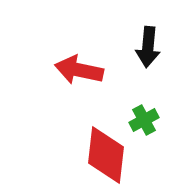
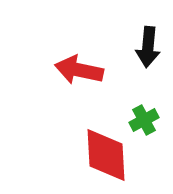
red diamond: rotated 10 degrees counterclockwise
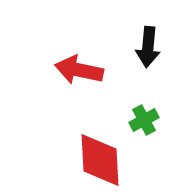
red diamond: moved 6 px left, 5 px down
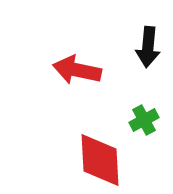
red arrow: moved 2 px left
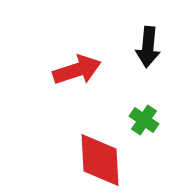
red arrow: rotated 150 degrees clockwise
green cross: rotated 28 degrees counterclockwise
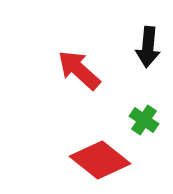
red arrow: moved 2 px right; rotated 120 degrees counterclockwise
red diamond: rotated 48 degrees counterclockwise
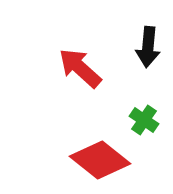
red arrow: moved 1 px right, 2 px up
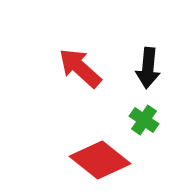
black arrow: moved 21 px down
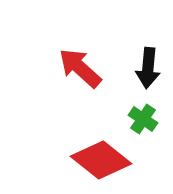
green cross: moved 1 px left, 1 px up
red diamond: moved 1 px right
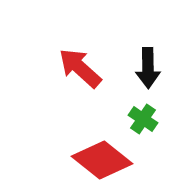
black arrow: rotated 6 degrees counterclockwise
red diamond: moved 1 px right
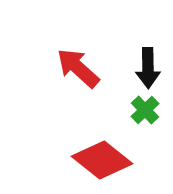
red arrow: moved 2 px left
green cross: moved 2 px right, 9 px up; rotated 12 degrees clockwise
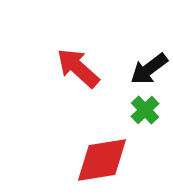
black arrow: moved 1 px right, 1 px down; rotated 54 degrees clockwise
red diamond: rotated 48 degrees counterclockwise
